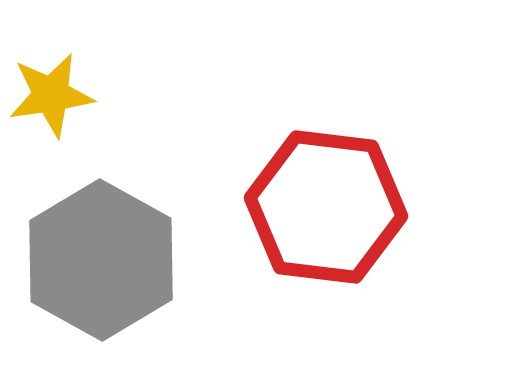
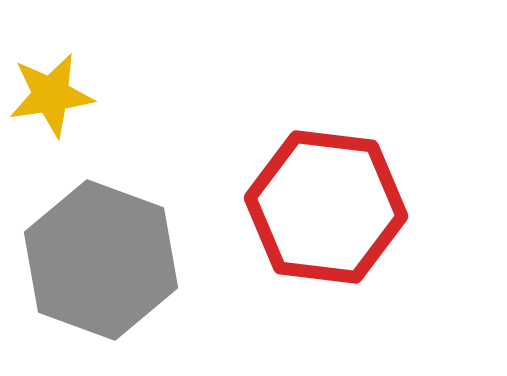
gray hexagon: rotated 9 degrees counterclockwise
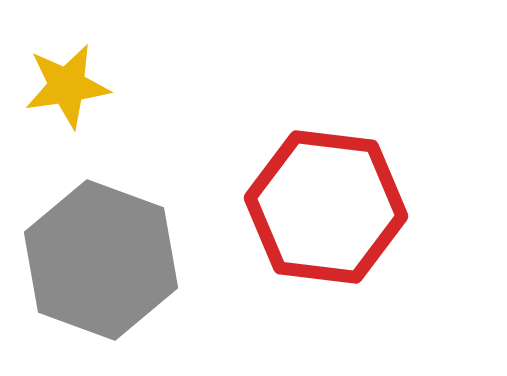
yellow star: moved 16 px right, 9 px up
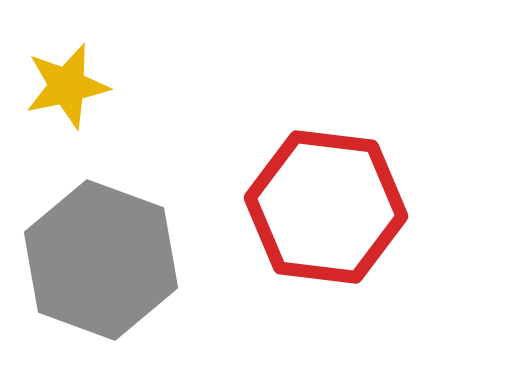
yellow star: rotated 4 degrees counterclockwise
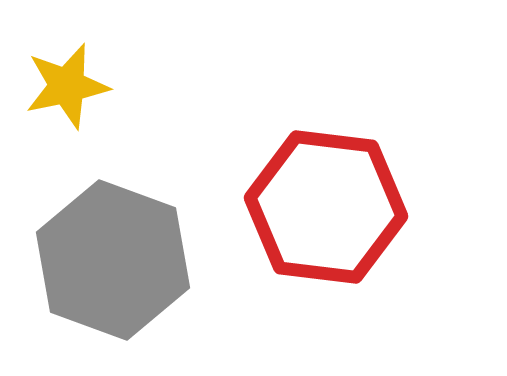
gray hexagon: moved 12 px right
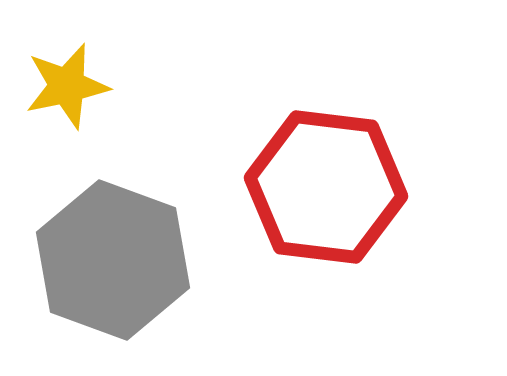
red hexagon: moved 20 px up
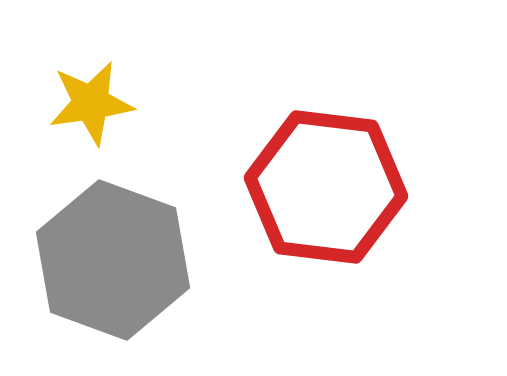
yellow star: moved 24 px right, 17 px down; rotated 4 degrees clockwise
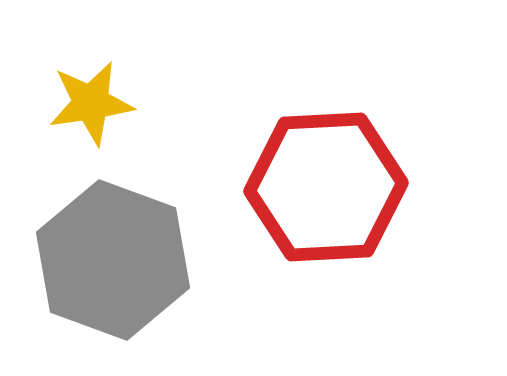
red hexagon: rotated 10 degrees counterclockwise
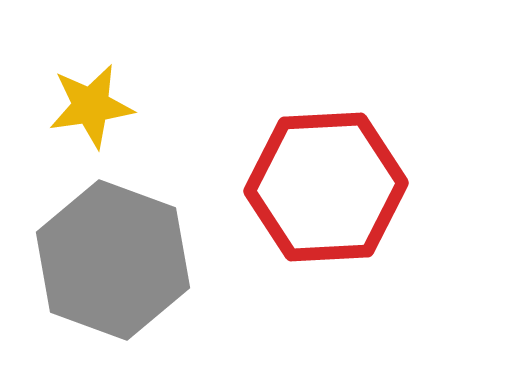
yellow star: moved 3 px down
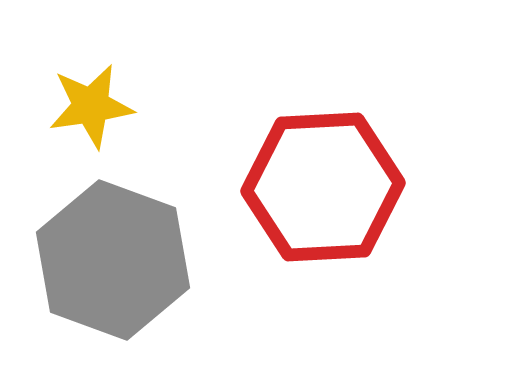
red hexagon: moved 3 px left
